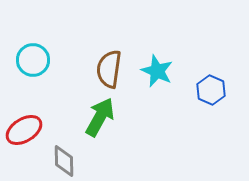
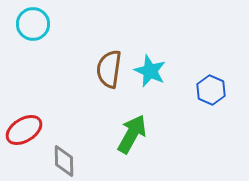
cyan circle: moved 36 px up
cyan star: moved 7 px left
green arrow: moved 32 px right, 17 px down
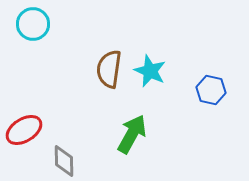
blue hexagon: rotated 12 degrees counterclockwise
